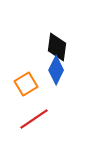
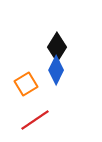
black diamond: rotated 24 degrees clockwise
red line: moved 1 px right, 1 px down
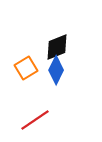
black diamond: rotated 36 degrees clockwise
orange square: moved 16 px up
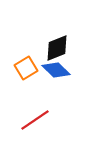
black diamond: moved 1 px down
blue diamond: rotated 72 degrees counterclockwise
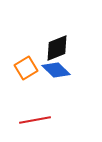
red line: rotated 24 degrees clockwise
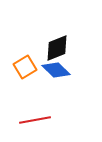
orange square: moved 1 px left, 1 px up
